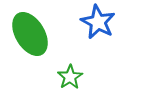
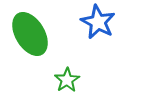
green star: moved 3 px left, 3 px down
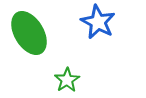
green ellipse: moved 1 px left, 1 px up
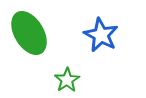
blue star: moved 3 px right, 13 px down
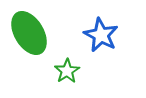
green star: moved 9 px up
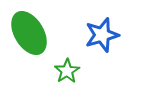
blue star: moved 1 px right; rotated 28 degrees clockwise
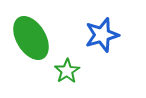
green ellipse: moved 2 px right, 5 px down
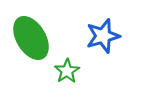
blue star: moved 1 px right, 1 px down
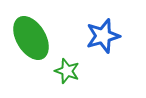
green star: rotated 20 degrees counterclockwise
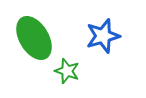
green ellipse: moved 3 px right
